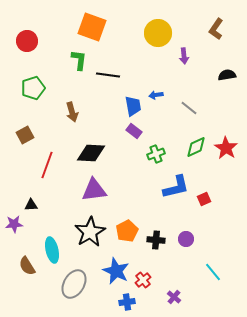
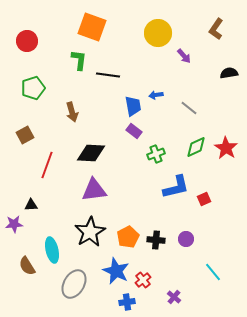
purple arrow: rotated 35 degrees counterclockwise
black semicircle: moved 2 px right, 2 px up
orange pentagon: moved 1 px right, 6 px down
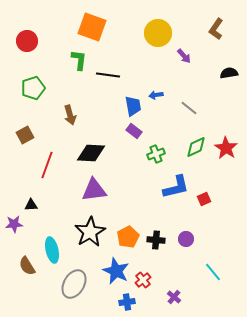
brown arrow: moved 2 px left, 3 px down
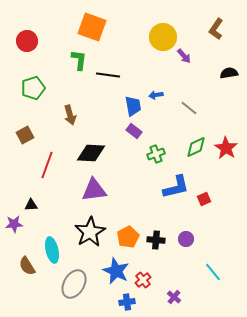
yellow circle: moved 5 px right, 4 px down
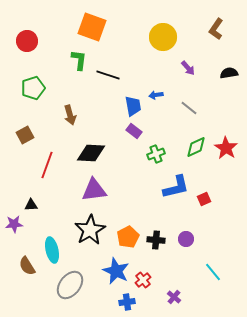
purple arrow: moved 4 px right, 12 px down
black line: rotated 10 degrees clockwise
black star: moved 2 px up
gray ellipse: moved 4 px left, 1 px down; rotated 8 degrees clockwise
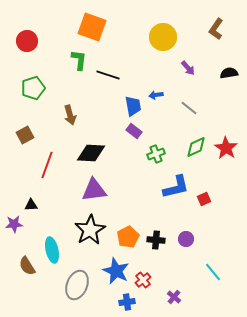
gray ellipse: moved 7 px right; rotated 16 degrees counterclockwise
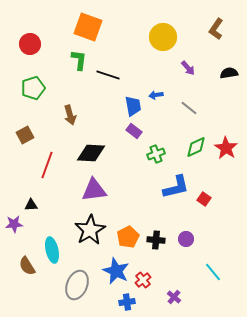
orange square: moved 4 px left
red circle: moved 3 px right, 3 px down
red square: rotated 32 degrees counterclockwise
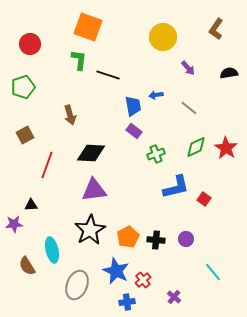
green pentagon: moved 10 px left, 1 px up
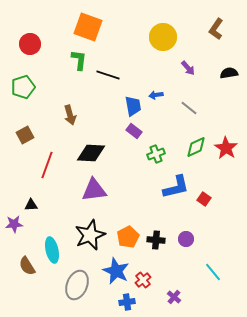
black star: moved 5 px down; rotated 8 degrees clockwise
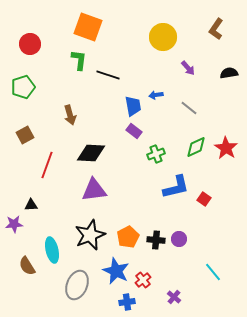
purple circle: moved 7 px left
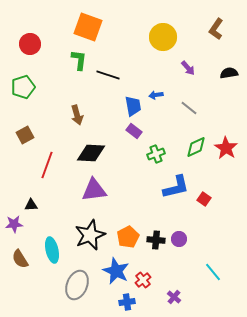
brown arrow: moved 7 px right
brown semicircle: moved 7 px left, 7 px up
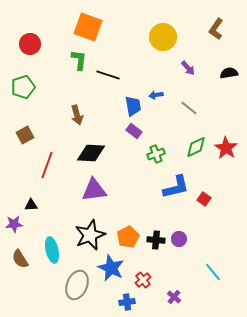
blue star: moved 5 px left, 3 px up
